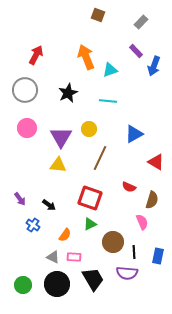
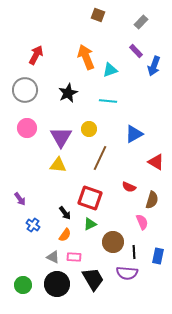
black arrow: moved 16 px right, 8 px down; rotated 16 degrees clockwise
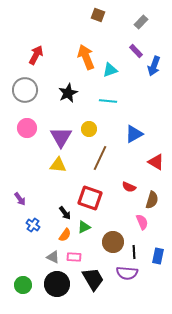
green triangle: moved 6 px left, 3 px down
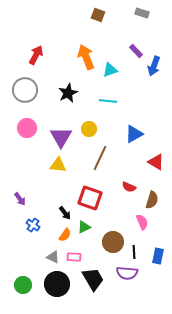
gray rectangle: moved 1 px right, 9 px up; rotated 64 degrees clockwise
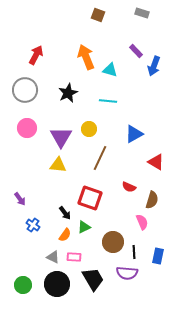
cyan triangle: rotated 35 degrees clockwise
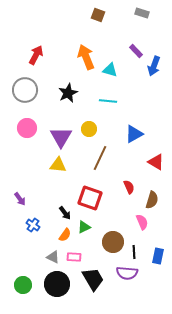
red semicircle: rotated 136 degrees counterclockwise
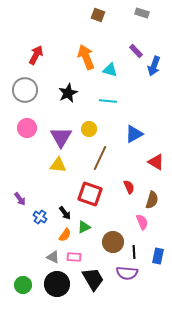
red square: moved 4 px up
blue cross: moved 7 px right, 8 px up
